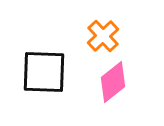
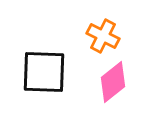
orange cross: rotated 20 degrees counterclockwise
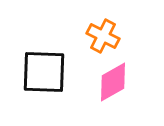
pink diamond: rotated 9 degrees clockwise
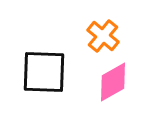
orange cross: rotated 12 degrees clockwise
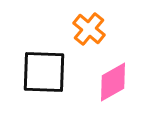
orange cross: moved 14 px left, 7 px up
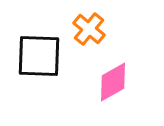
black square: moved 5 px left, 16 px up
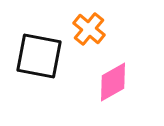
black square: rotated 9 degrees clockwise
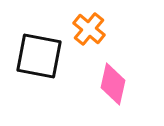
pink diamond: moved 2 px down; rotated 48 degrees counterclockwise
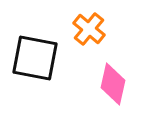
black square: moved 4 px left, 2 px down
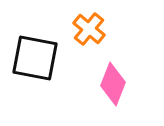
pink diamond: rotated 9 degrees clockwise
